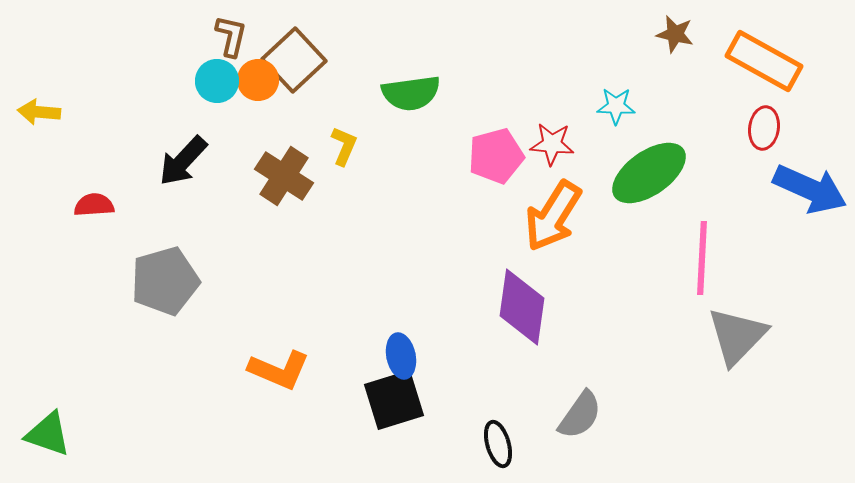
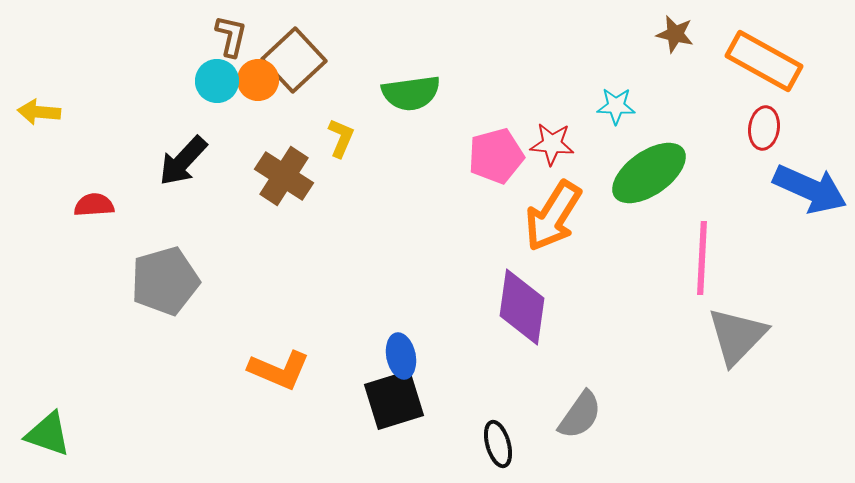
yellow L-shape: moved 3 px left, 8 px up
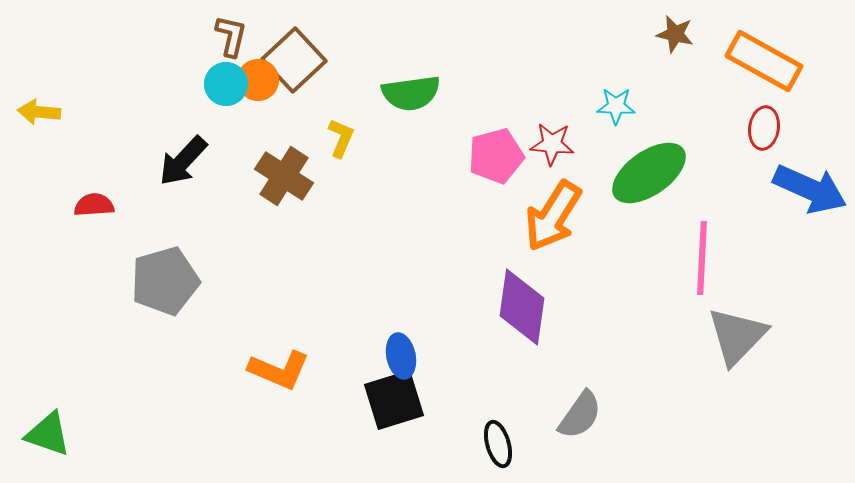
cyan circle: moved 9 px right, 3 px down
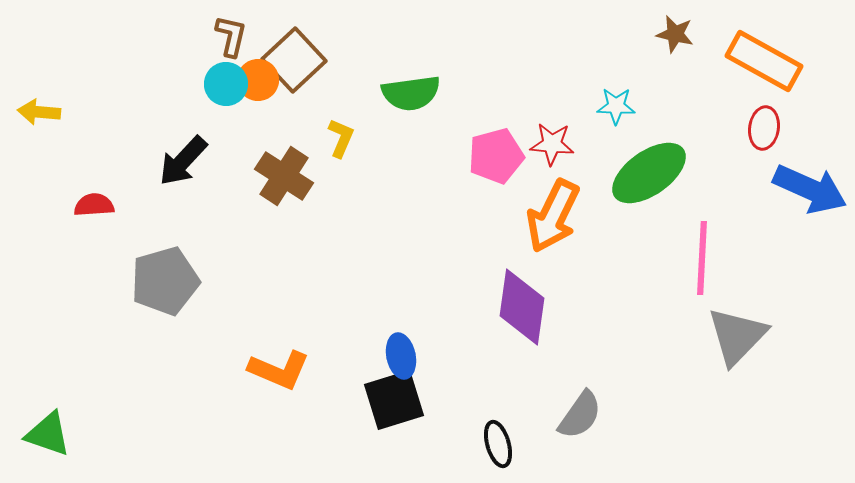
orange arrow: rotated 6 degrees counterclockwise
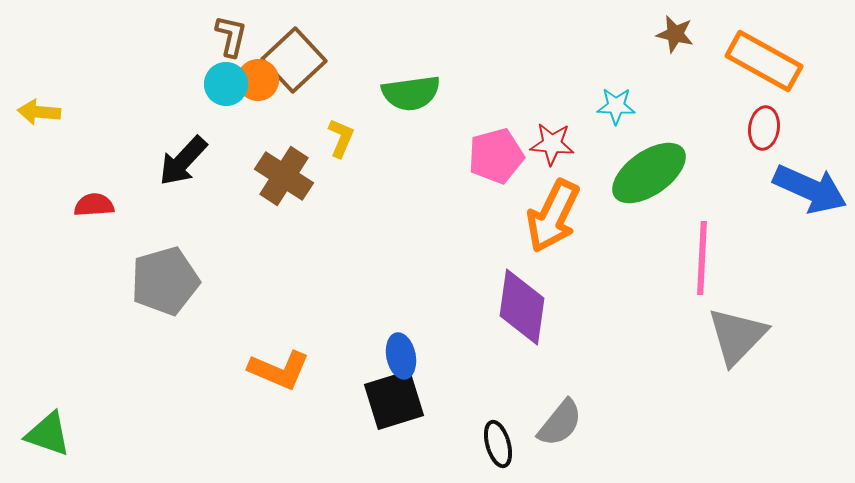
gray semicircle: moved 20 px left, 8 px down; rotated 4 degrees clockwise
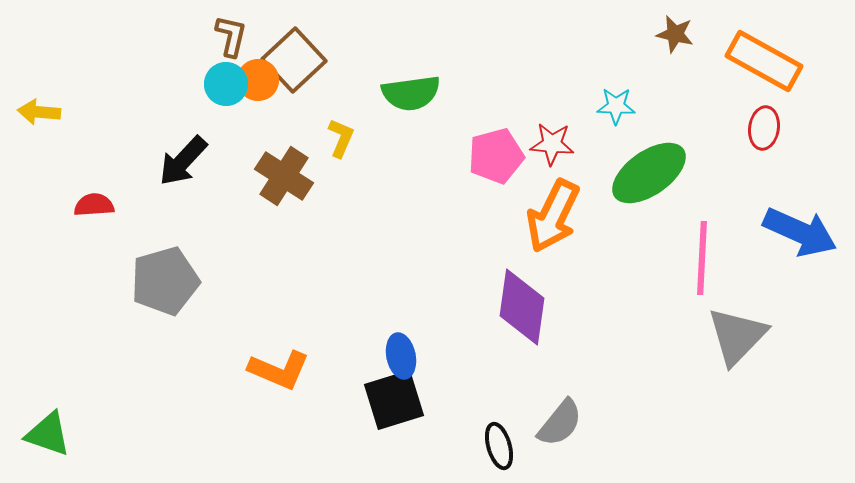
blue arrow: moved 10 px left, 43 px down
black ellipse: moved 1 px right, 2 px down
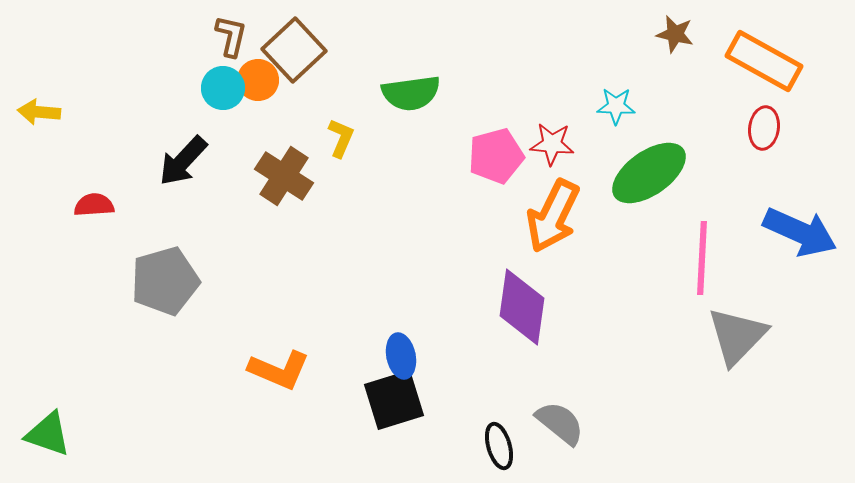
brown square: moved 10 px up
cyan circle: moved 3 px left, 4 px down
gray semicircle: rotated 90 degrees counterclockwise
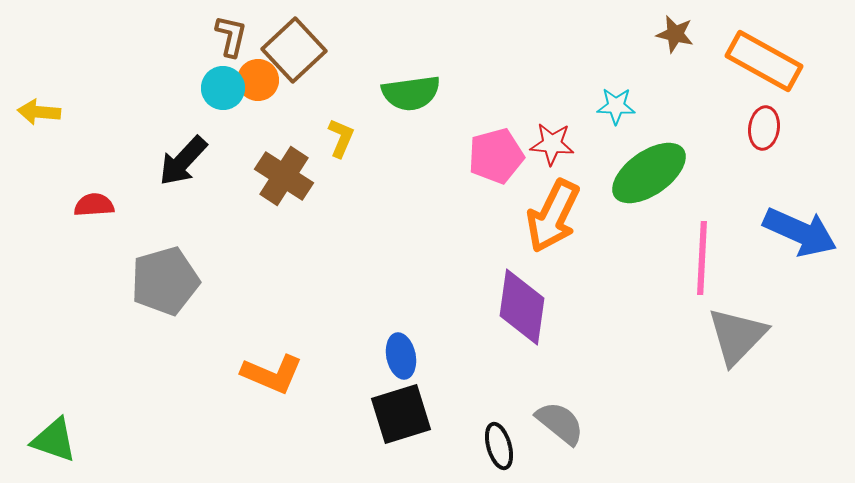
orange L-shape: moved 7 px left, 4 px down
black square: moved 7 px right, 14 px down
green triangle: moved 6 px right, 6 px down
